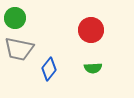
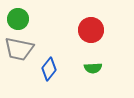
green circle: moved 3 px right, 1 px down
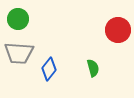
red circle: moved 27 px right
gray trapezoid: moved 4 px down; rotated 8 degrees counterclockwise
green semicircle: rotated 102 degrees counterclockwise
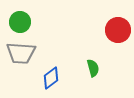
green circle: moved 2 px right, 3 px down
gray trapezoid: moved 2 px right
blue diamond: moved 2 px right, 9 px down; rotated 15 degrees clockwise
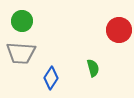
green circle: moved 2 px right, 1 px up
red circle: moved 1 px right
blue diamond: rotated 20 degrees counterclockwise
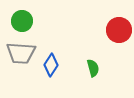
blue diamond: moved 13 px up
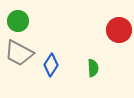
green circle: moved 4 px left
gray trapezoid: moved 2 px left; rotated 24 degrees clockwise
green semicircle: rotated 12 degrees clockwise
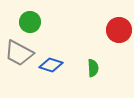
green circle: moved 12 px right, 1 px down
blue diamond: rotated 75 degrees clockwise
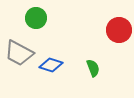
green circle: moved 6 px right, 4 px up
green semicircle: rotated 18 degrees counterclockwise
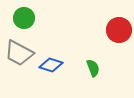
green circle: moved 12 px left
